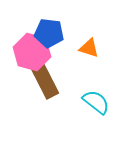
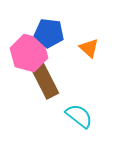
orange triangle: rotated 25 degrees clockwise
pink hexagon: moved 3 px left, 1 px down
cyan semicircle: moved 17 px left, 14 px down
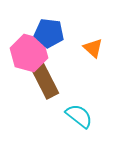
orange triangle: moved 4 px right
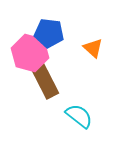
pink hexagon: moved 1 px right
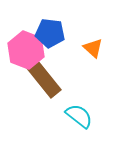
blue pentagon: moved 1 px right
pink hexagon: moved 4 px left, 3 px up; rotated 6 degrees clockwise
brown rectangle: rotated 12 degrees counterclockwise
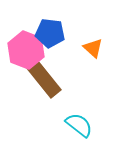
cyan semicircle: moved 9 px down
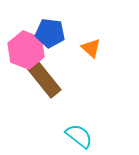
orange triangle: moved 2 px left
cyan semicircle: moved 11 px down
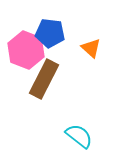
brown rectangle: rotated 66 degrees clockwise
